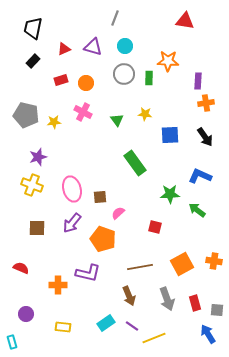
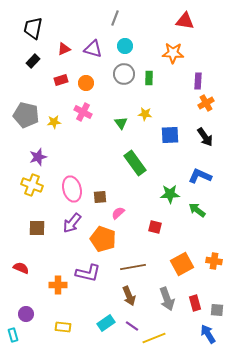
purple triangle at (93, 47): moved 2 px down
orange star at (168, 61): moved 5 px right, 8 px up
orange cross at (206, 103): rotated 21 degrees counterclockwise
green triangle at (117, 120): moved 4 px right, 3 px down
brown line at (140, 267): moved 7 px left
cyan rectangle at (12, 342): moved 1 px right, 7 px up
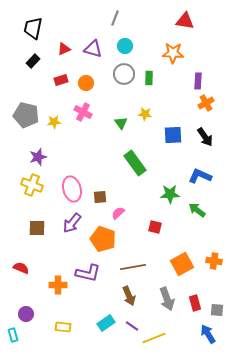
blue square at (170, 135): moved 3 px right
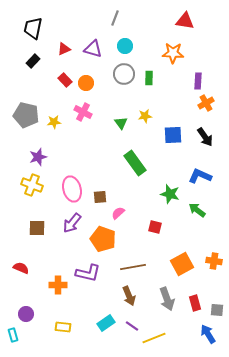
red rectangle at (61, 80): moved 4 px right; rotated 64 degrees clockwise
yellow star at (145, 114): moved 2 px down; rotated 16 degrees counterclockwise
green star at (170, 194): rotated 18 degrees clockwise
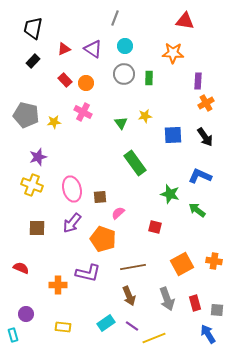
purple triangle at (93, 49): rotated 18 degrees clockwise
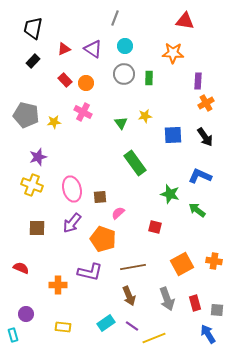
purple L-shape at (88, 273): moved 2 px right, 1 px up
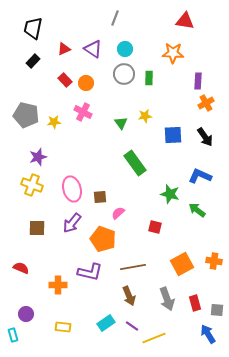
cyan circle at (125, 46): moved 3 px down
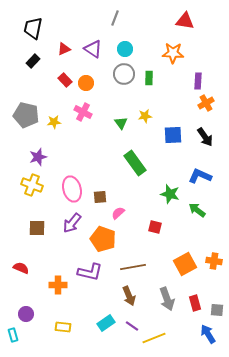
orange square at (182, 264): moved 3 px right
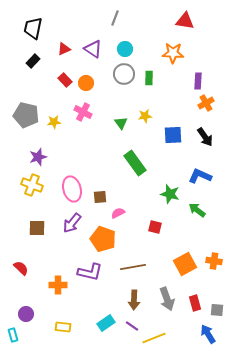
pink semicircle at (118, 213): rotated 16 degrees clockwise
red semicircle at (21, 268): rotated 21 degrees clockwise
brown arrow at (129, 296): moved 5 px right, 4 px down; rotated 24 degrees clockwise
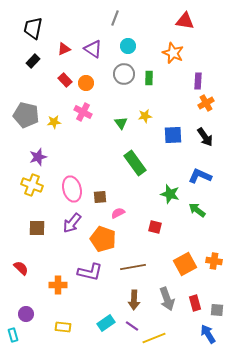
cyan circle at (125, 49): moved 3 px right, 3 px up
orange star at (173, 53): rotated 20 degrees clockwise
